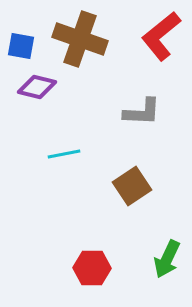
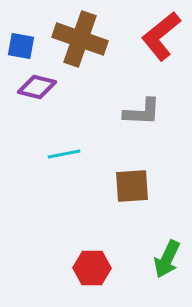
brown square: rotated 30 degrees clockwise
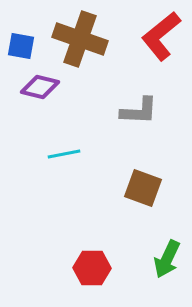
purple diamond: moved 3 px right
gray L-shape: moved 3 px left, 1 px up
brown square: moved 11 px right, 2 px down; rotated 24 degrees clockwise
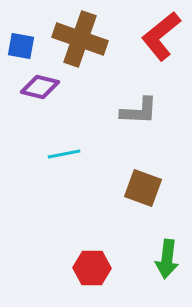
green arrow: rotated 18 degrees counterclockwise
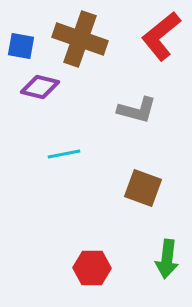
gray L-shape: moved 2 px left, 1 px up; rotated 12 degrees clockwise
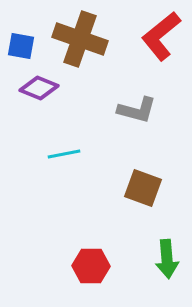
purple diamond: moved 1 px left, 1 px down; rotated 9 degrees clockwise
green arrow: rotated 12 degrees counterclockwise
red hexagon: moved 1 px left, 2 px up
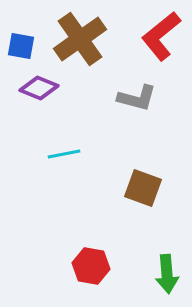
brown cross: rotated 36 degrees clockwise
gray L-shape: moved 12 px up
green arrow: moved 15 px down
red hexagon: rotated 9 degrees clockwise
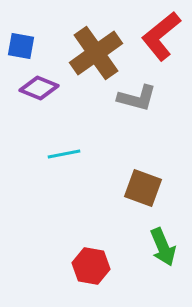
brown cross: moved 16 px right, 14 px down
green arrow: moved 4 px left, 27 px up; rotated 18 degrees counterclockwise
